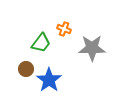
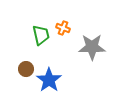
orange cross: moved 1 px left, 1 px up
green trapezoid: moved 8 px up; rotated 50 degrees counterclockwise
gray star: moved 1 px up
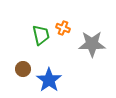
gray star: moved 3 px up
brown circle: moved 3 px left
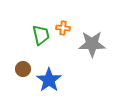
orange cross: rotated 16 degrees counterclockwise
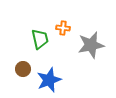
green trapezoid: moved 1 px left, 4 px down
gray star: moved 1 px left, 1 px down; rotated 12 degrees counterclockwise
blue star: rotated 15 degrees clockwise
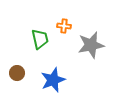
orange cross: moved 1 px right, 2 px up
brown circle: moved 6 px left, 4 px down
blue star: moved 4 px right
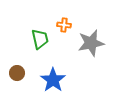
orange cross: moved 1 px up
gray star: moved 2 px up
blue star: rotated 15 degrees counterclockwise
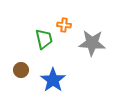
green trapezoid: moved 4 px right
gray star: moved 1 px right; rotated 16 degrees clockwise
brown circle: moved 4 px right, 3 px up
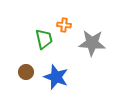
brown circle: moved 5 px right, 2 px down
blue star: moved 3 px right, 3 px up; rotated 15 degrees counterclockwise
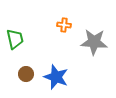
green trapezoid: moved 29 px left
gray star: moved 2 px right, 1 px up
brown circle: moved 2 px down
